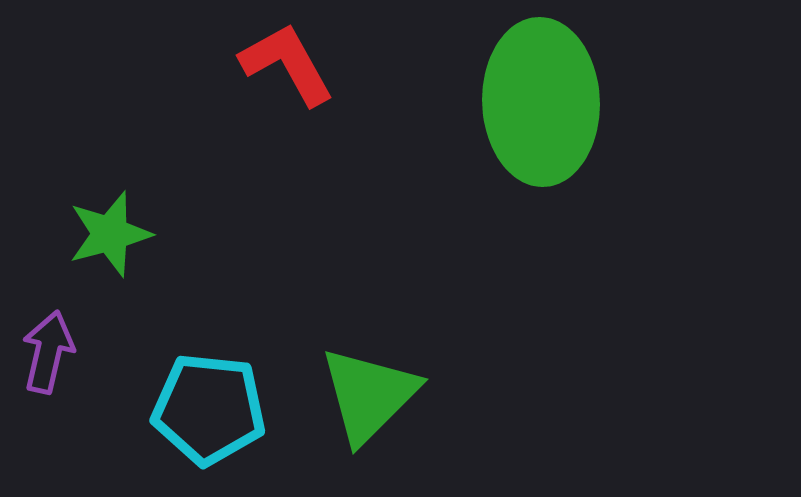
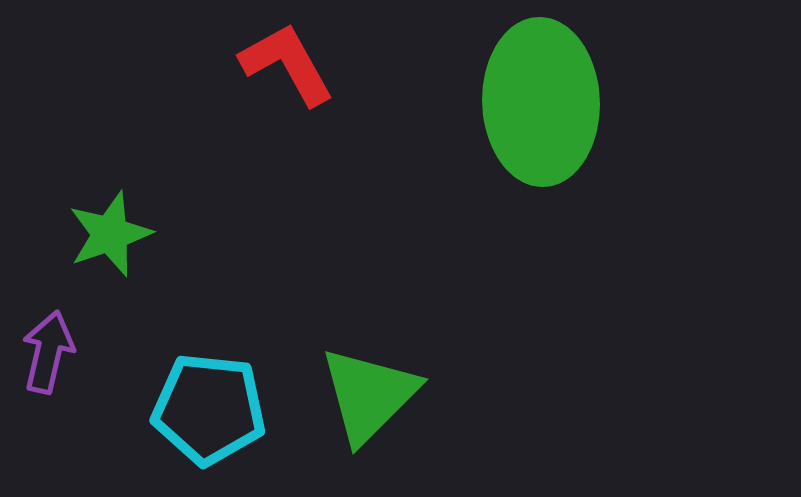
green star: rotated 4 degrees counterclockwise
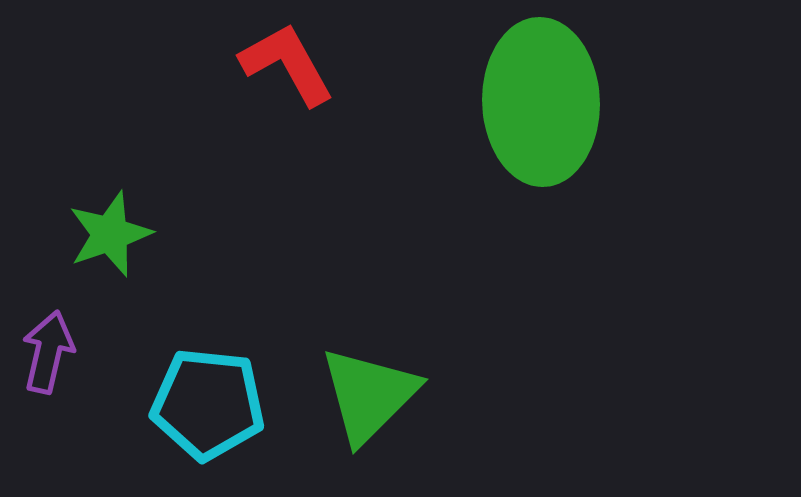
cyan pentagon: moved 1 px left, 5 px up
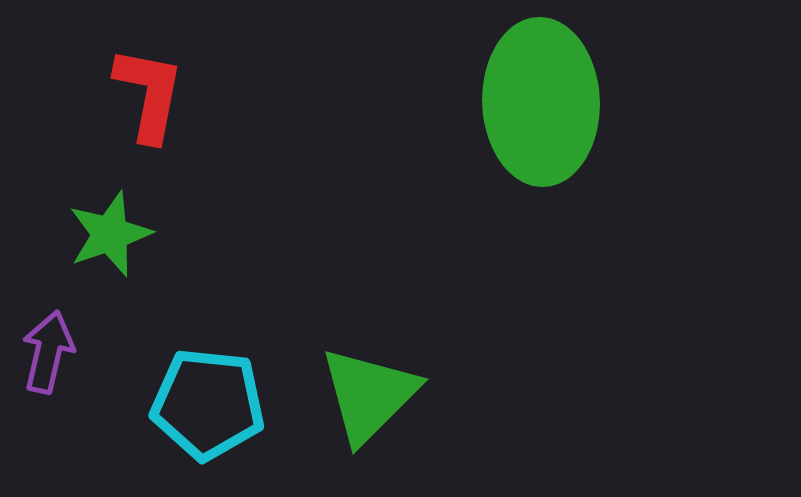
red L-shape: moved 138 px left, 30 px down; rotated 40 degrees clockwise
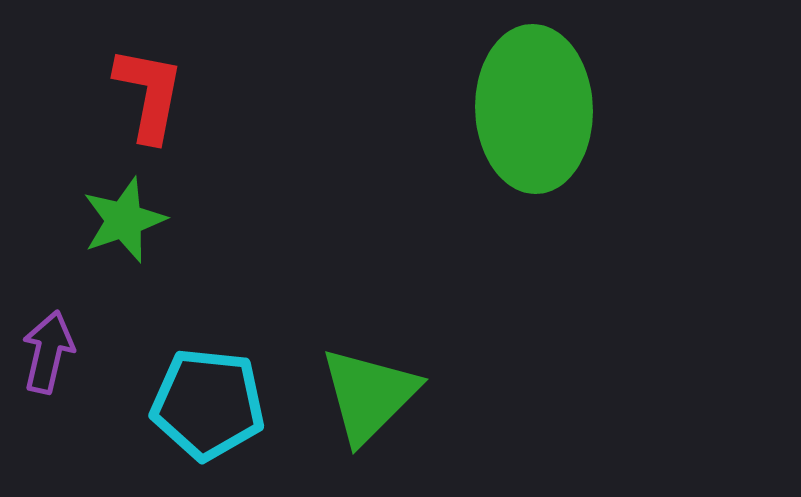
green ellipse: moved 7 px left, 7 px down
green star: moved 14 px right, 14 px up
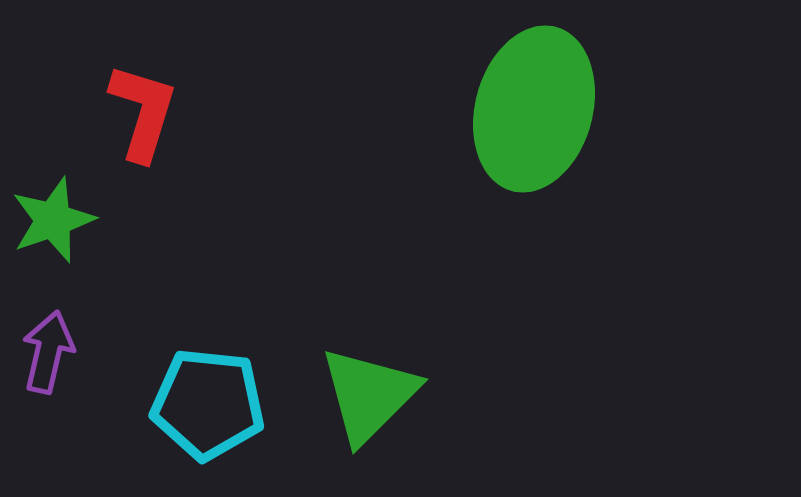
red L-shape: moved 6 px left, 18 px down; rotated 6 degrees clockwise
green ellipse: rotated 17 degrees clockwise
green star: moved 71 px left
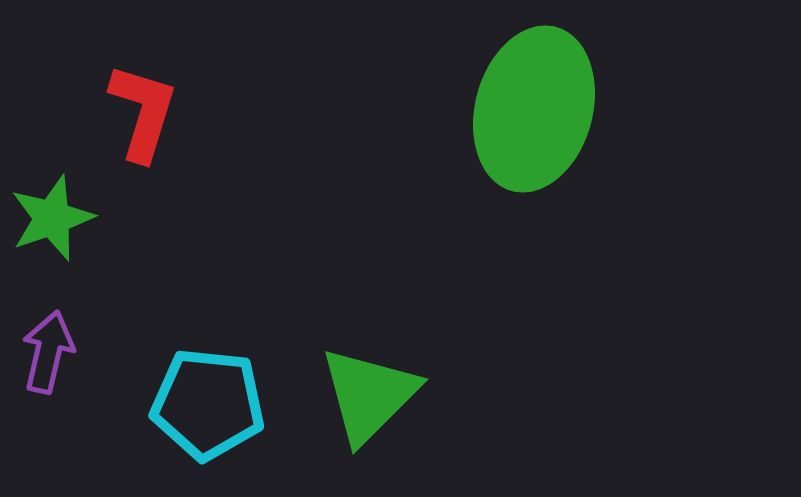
green star: moved 1 px left, 2 px up
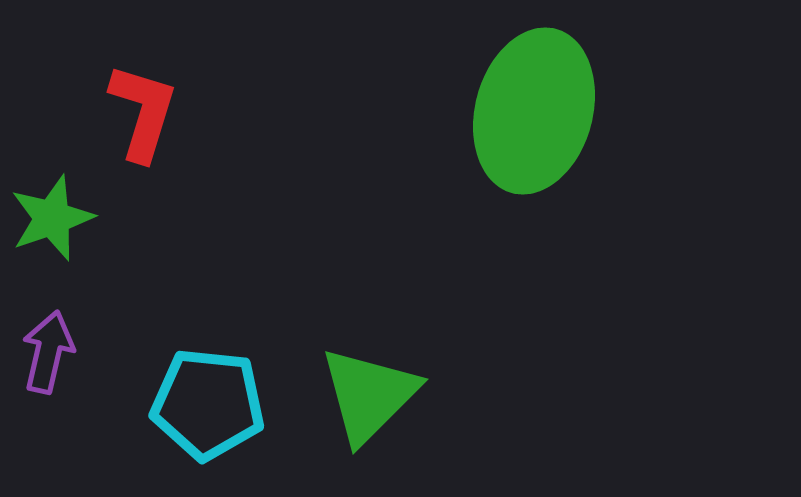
green ellipse: moved 2 px down
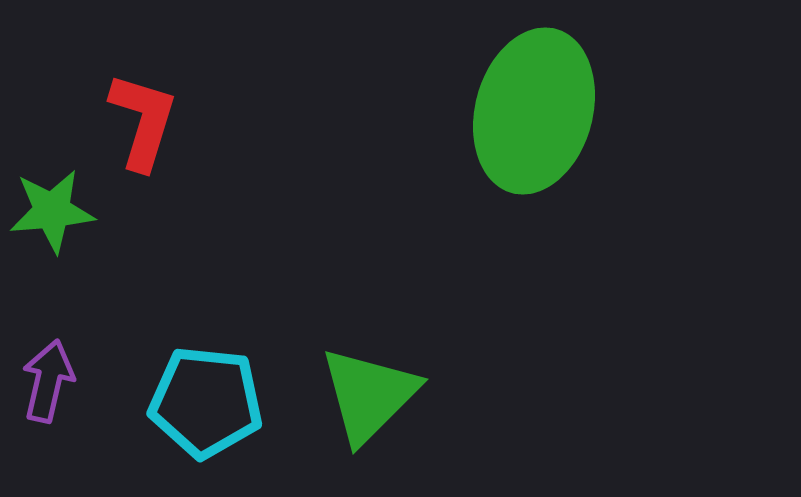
red L-shape: moved 9 px down
green star: moved 7 px up; rotated 14 degrees clockwise
purple arrow: moved 29 px down
cyan pentagon: moved 2 px left, 2 px up
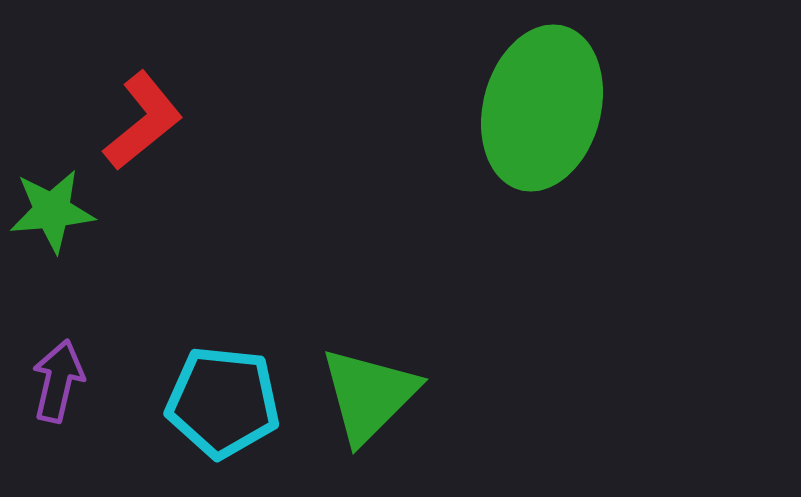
green ellipse: moved 8 px right, 3 px up
red L-shape: rotated 34 degrees clockwise
purple arrow: moved 10 px right
cyan pentagon: moved 17 px right
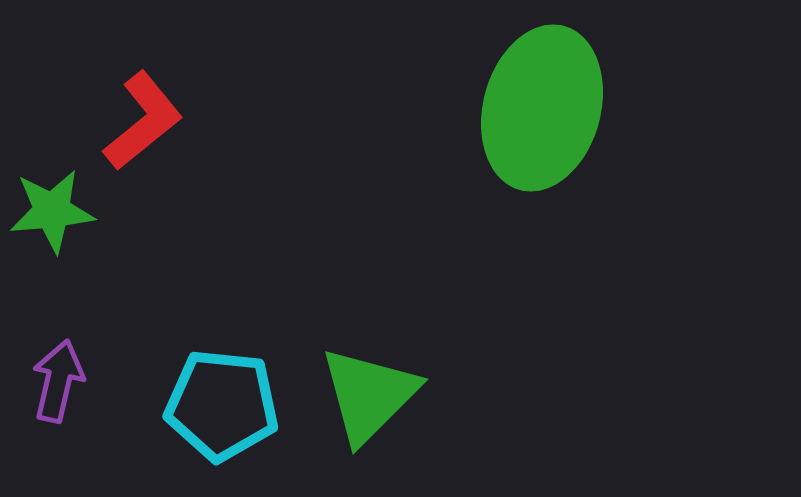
cyan pentagon: moved 1 px left, 3 px down
